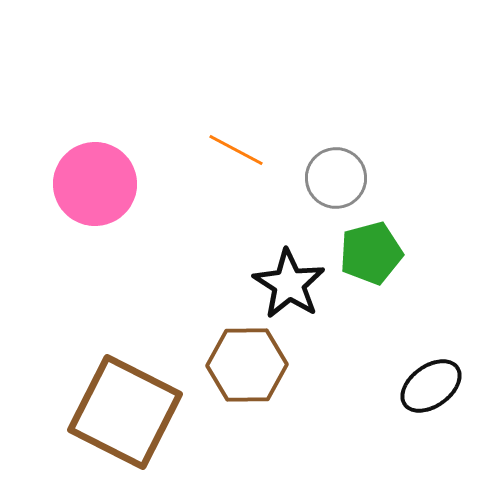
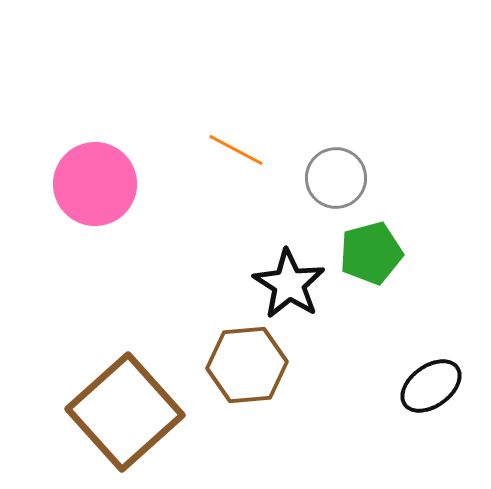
brown hexagon: rotated 4 degrees counterclockwise
brown square: rotated 21 degrees clockwise
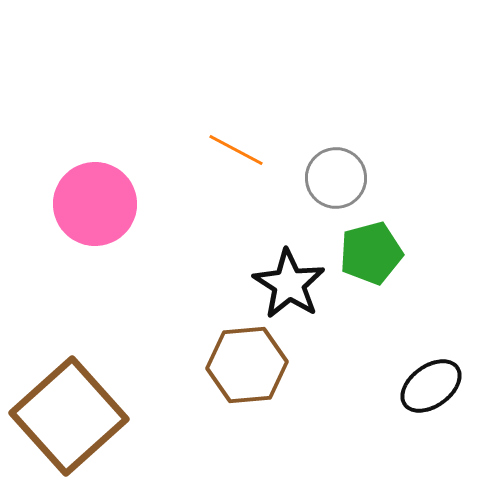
pink circle: moved 20 px down
brown square: moved 56 px left, 4 px down
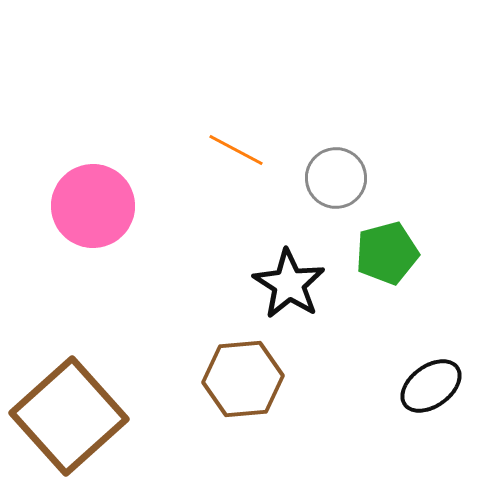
pink circle: moved 2 px left, 2 px down
green pentagon: moved 16 px right
brown hexagon: moved 4 px left, 14 px down
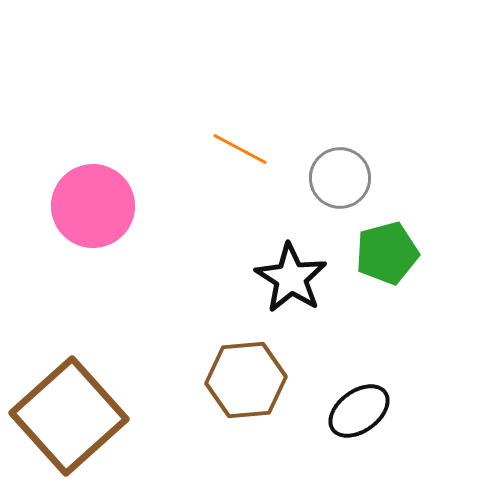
orange line: moved 4 px right, 1 px up
gray circle: moved 4 px right
black star: moved 2 px right, 6 px up
brown hexagon: moved 3 px right, 1 px down
black ellipse: moved 72 px left, 25 px down
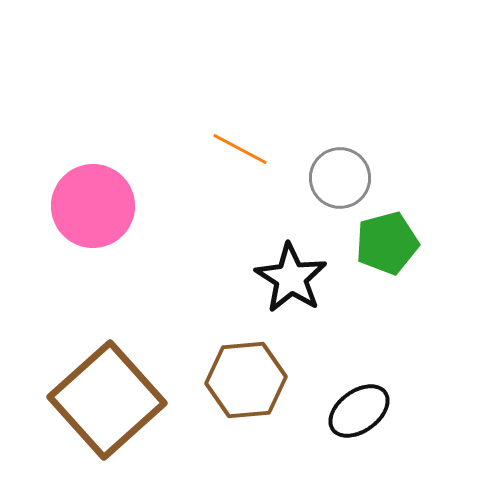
green pentagon: moved 10 px up
brown square: moved 38 px right, 16 px up
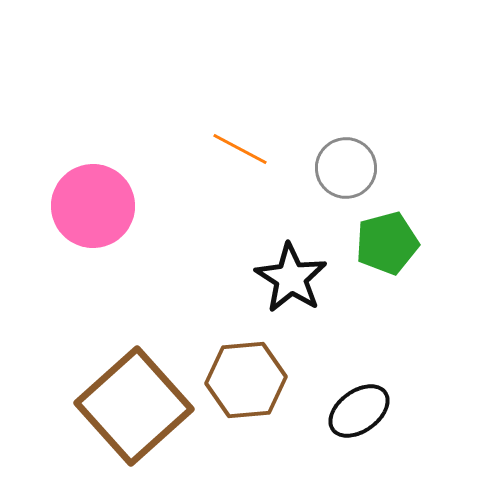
gray circle: moved 6 px right, 10 px up
brown square: moved 27 px right, 6 px down
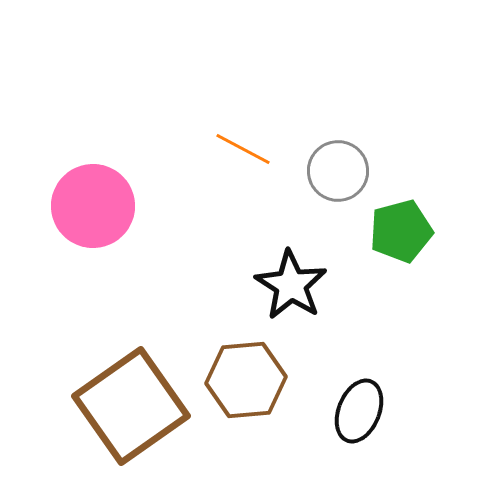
orange line: moved 3 px right
gray circle: moved 8 px left, 3 px down
green pentagon: moved 14 px right, 12 px up
black star: moved 7 px down
brown square: moved 3 px left; rotated 7 degrees clockwise
black ellipse: rotated 32 degrees counterclockwise
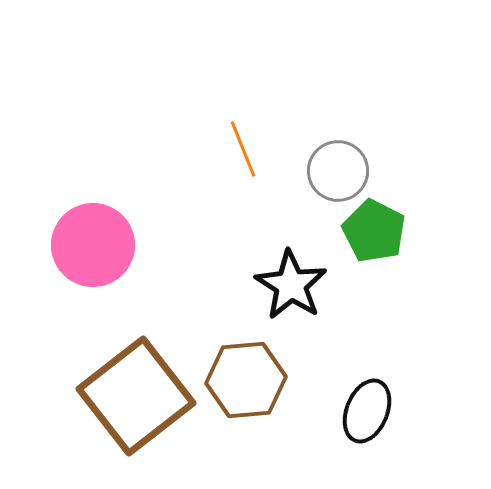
orange line: rotated 40 degrees clockwise
pink circle: moved 39 px down
green pentagon: moved 27 px left; rotated 30 degrees counterclockwise
brown square: moved 5 px right, 10 px up; rotated 3 degrees counterclockwise
black ellipse: moved 8 px right
